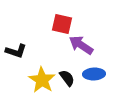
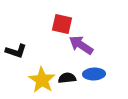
black semicircle: rotated 60 degrees counterclockwise
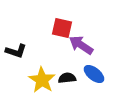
red square: moved 4 px down
blue ellipse: rotated 40 degrees clockwise
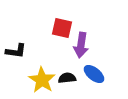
purple arrow: rotated 115 degrees counterclockwise
black L-shape: rotated 10 degrees counterclockwise
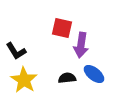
black L-shape: rotated 50 degrees clockwise
yellow star: moved 18 px left
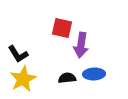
black L-shape: moved 2 px right, 3 px down
blue ellipse: rotated 40 degrees counterclockwise
yellow star: moved 1 px left, 1 px up; rotated 12 degrees clockwise
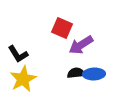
red square: rotated 10 degrees clockwise
purple arrow: rotated 50 degrees clockwise
black semicircle: moved 9 px right, 5 px up
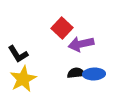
red square: rotated 20 degrees clockwise
purple arrow: moved 1 px up; rotated 20 degrees clockwise
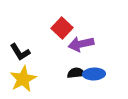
black L-shape: moved 2 px right, 2 px up
